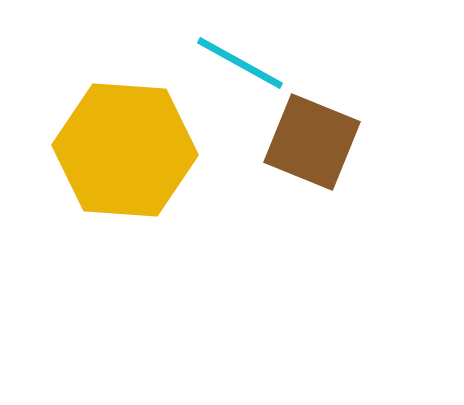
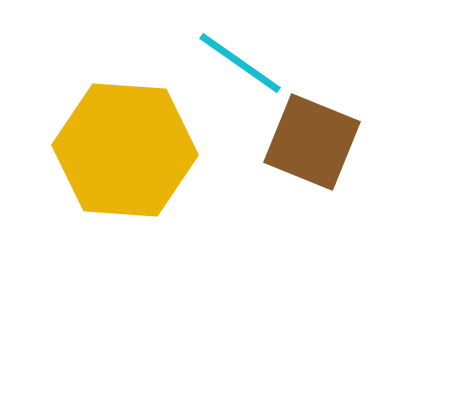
cyan line: rotated 6 degrees clockwise
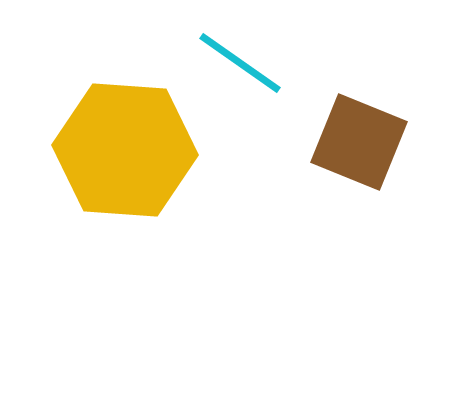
brown square: moved 47 px right
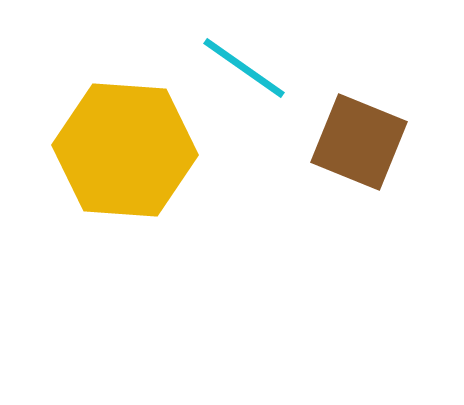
cyan line: moved 4 px right, 5 px down
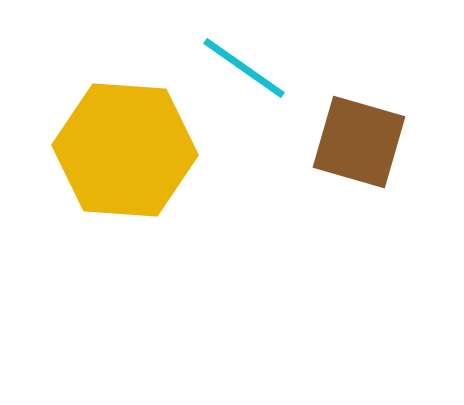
brown square: rotated 6 degrees counterclockwise
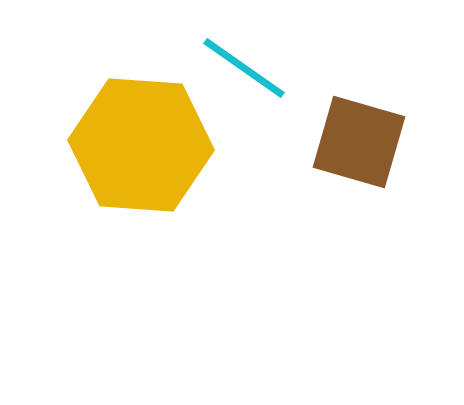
yellow hexagon: moved 16 px right, 5 px up
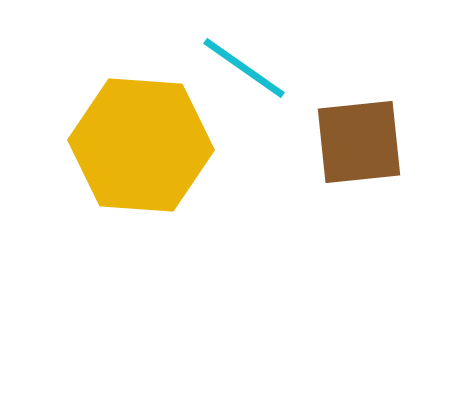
brown square: rotated 22 degrees counterclockwise
